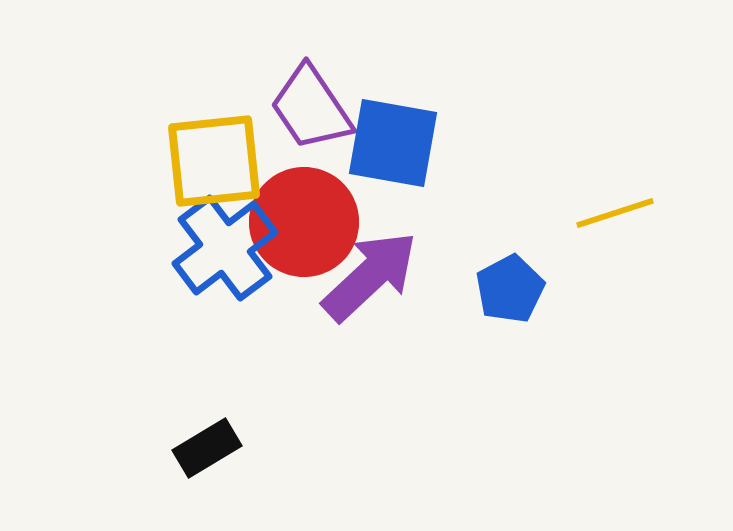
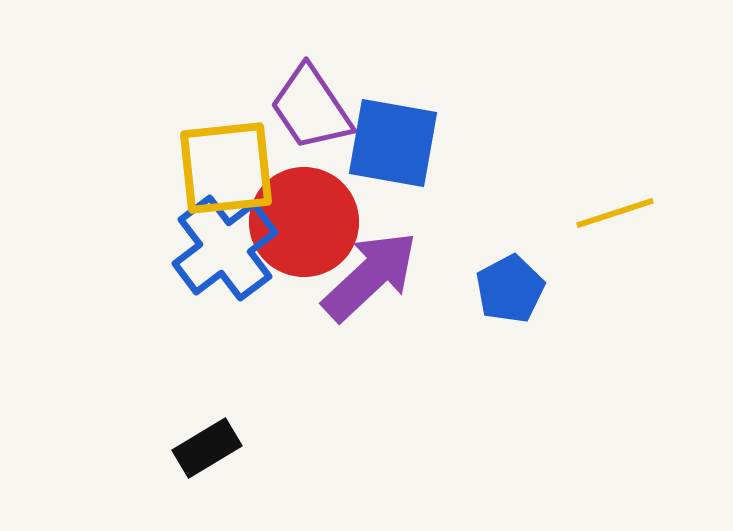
yellow square: moved 12 px right, 7 px down
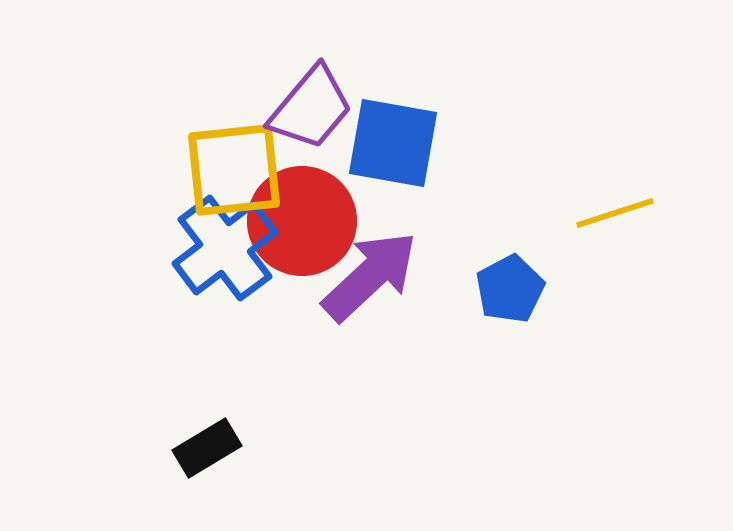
purple trapezoid: rotated 106 degrees counterclockwise
yellow square: moved 8 px right, 2 px down
red circle: moved 2 px left, 1 px up
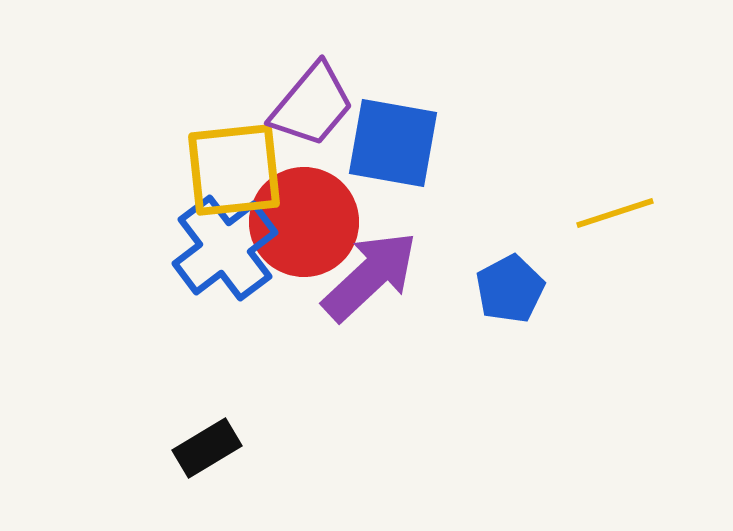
purple trapezoid: moved 1 px right, 3 px up
red circle: moved 2 px right, 1 px down
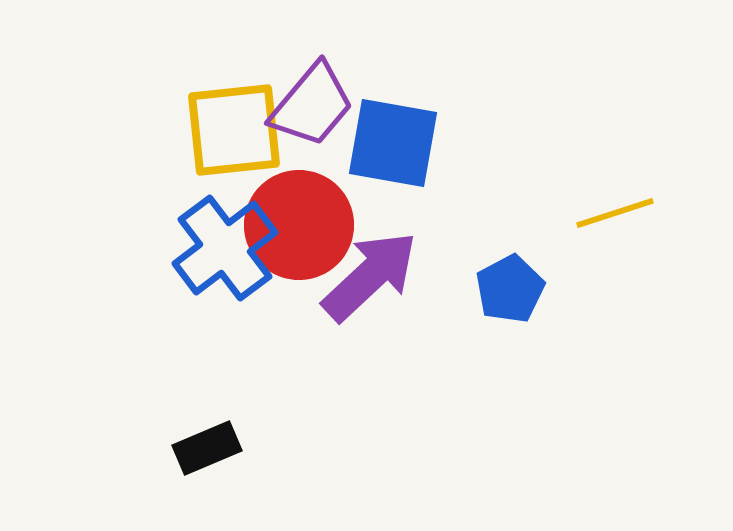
yellow square: moved 40 px up
red circle: moved 5 px left, 3 px down
black rectangle: rotated 8 degrees clockwise
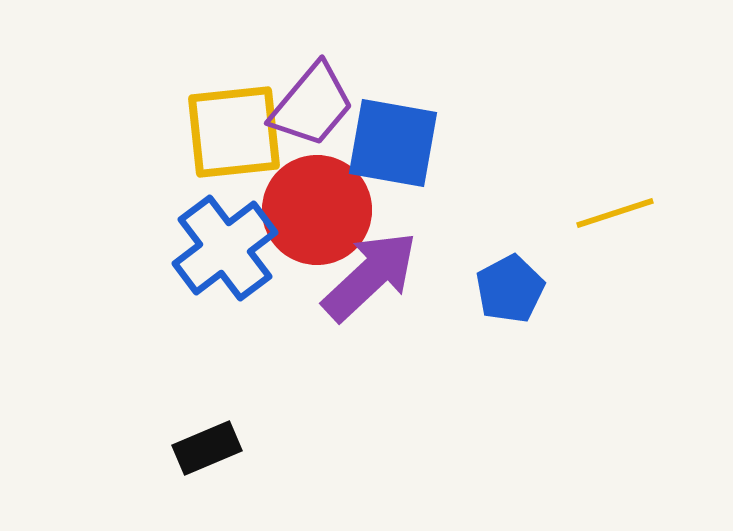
yellow square: moved 2 px down
red circle: moved 18 px right, 15 px up
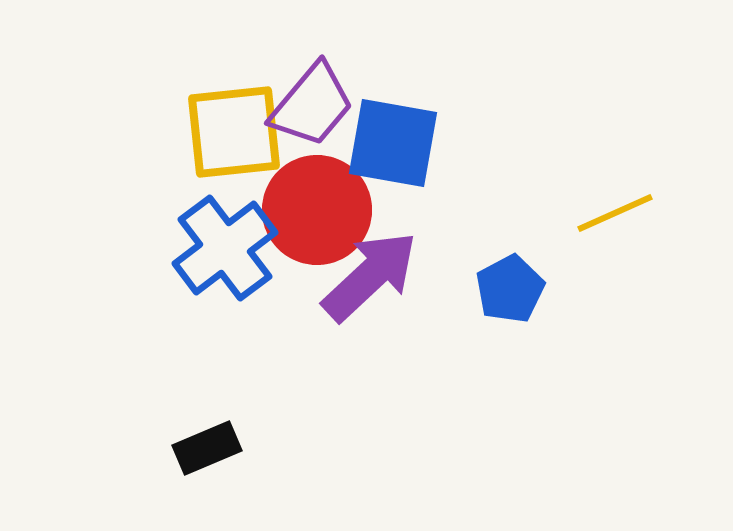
yellow line: rotated 6 degrees counterclockwise
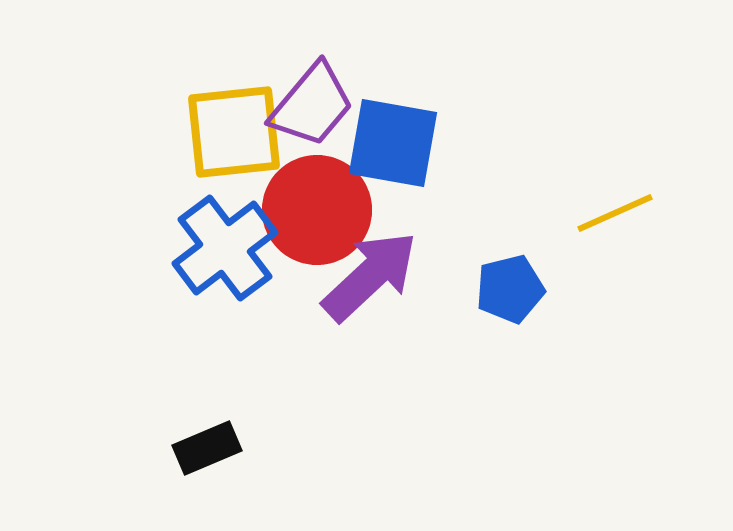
blue pentagon: rotated 14 degrees clockwise
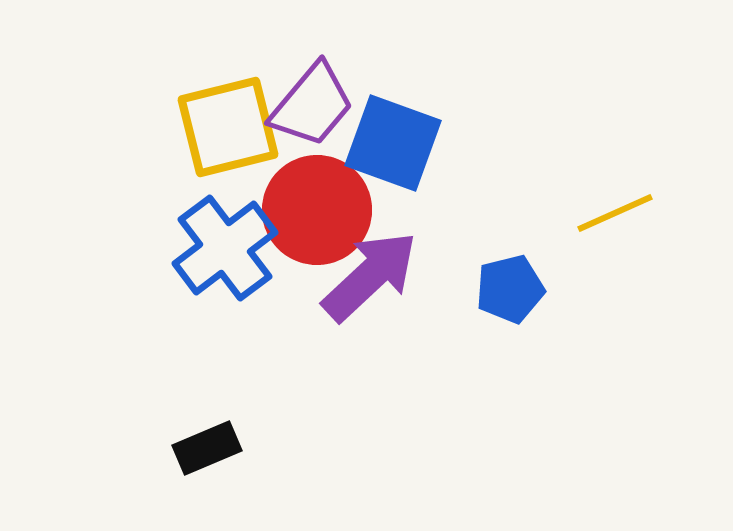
yellow square: moved 6 px left, 5 px up; rotated 8 degrees counterclockwise
blue square: rotated 10 degrees clockwise
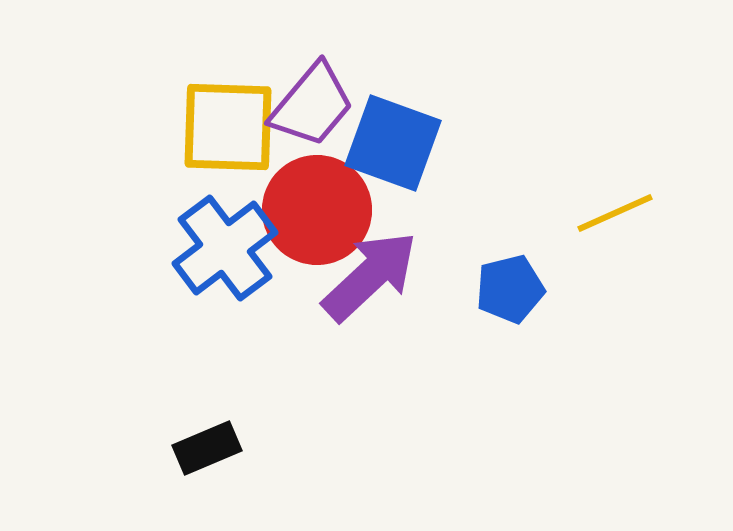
yellow square: rotated 16 degrees clockwise
